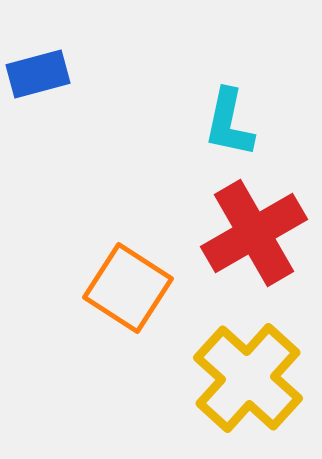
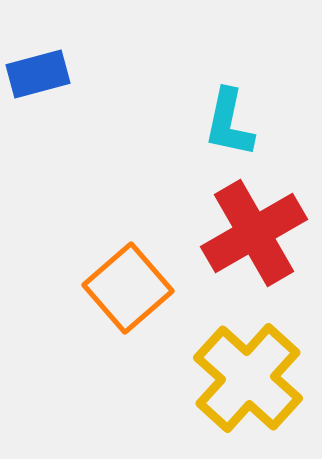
orange square: rotated 16 degrees clockwise
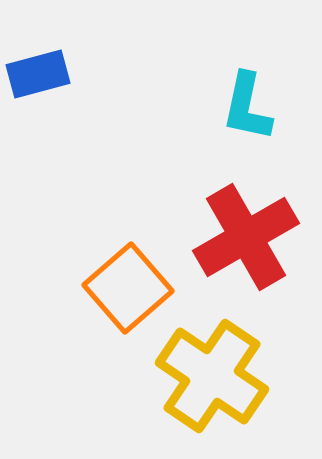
cyan L-shape: moved 18 px right, 16 px up
red cross: moved 8 px left, 4 px down
yellow cross: moved 36 px left, 2 px up; rotated 8 degrees counterclockwise
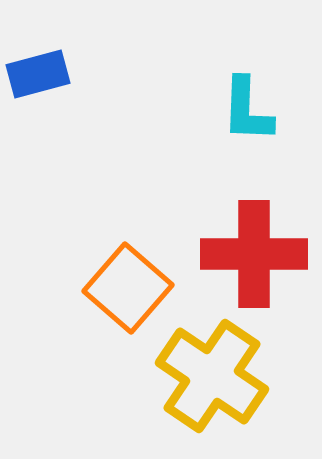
cyan L-shape: moved 3 px down; rotated 10 degrees counterclockwise
red cross: moved 8 px right, 17 px down; rotated 30 degrees clockwise
orange square: rotated 8 degrees counterclockwise
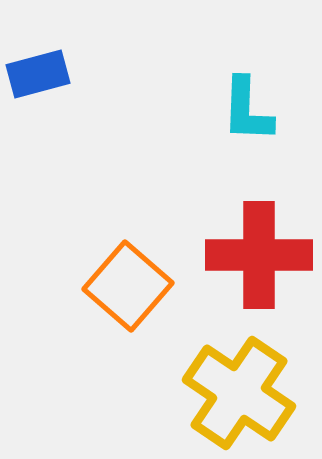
red cross: moved 5 px right, 1 px down
orange square: moved 2 px up
yellow cross: moved 27 px right, 17 px down
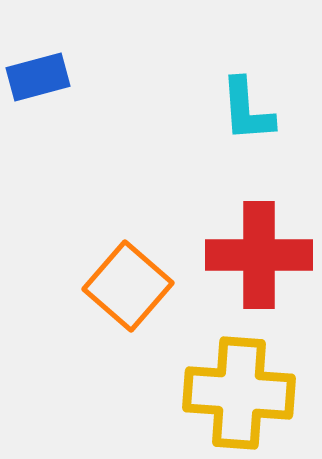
blue rectangle: moved 3 px down
cyan L-shape: rotated 6 degrees counterclockwise
yellow cross: rotated 30 degrees counterclockwise
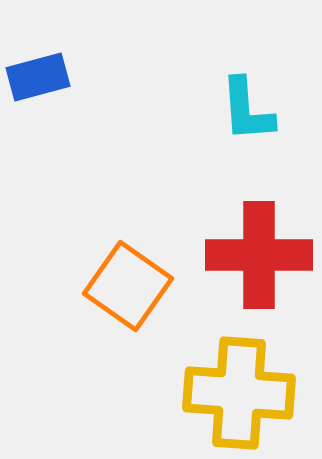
orange square: rotated 6 degrees counterclockwise
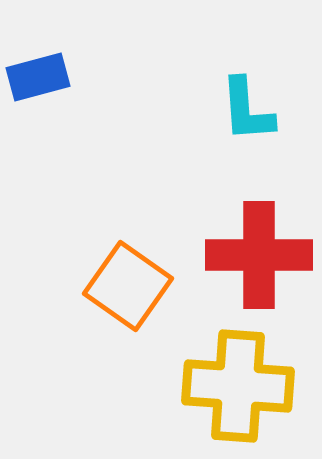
yellow cross: moved 1 px left, 7 px up
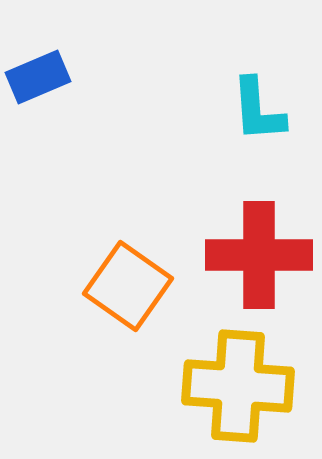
blue rectangle: rotated 8 degrees counterclockwise
cyan L-shape: moved 11 px right
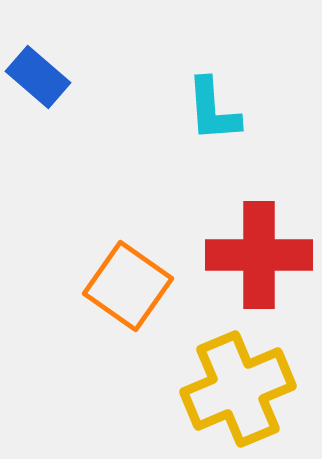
blue rectangle: rotated 64 degrees clockwise
cyan L-shape: moved 45 px left
yellow cross: moved 3 px down; rotated 27 degrees counterclockwise
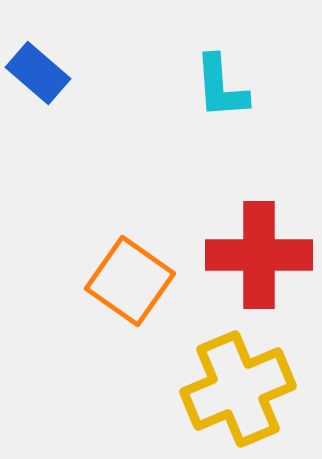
blue rectangle: moved 4 px up
cyan L-shape: moved 8 px right, 23 px up
orange square: moved 2 px right, 5 px up
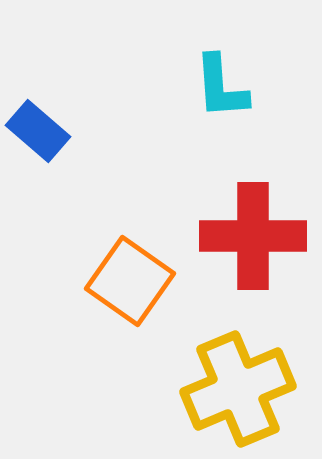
blue rectangle: moved 58 px down
red cross: moved 6 px left, 19 px up
